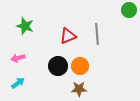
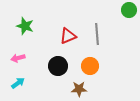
orange circle: moved 10 px right
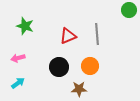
black circle: moved 1 px right, 1 px down
